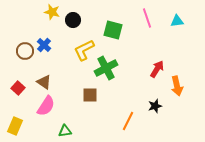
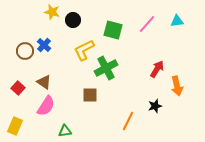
pink line: moved 6 px down; rotated 60 degrees clockwise
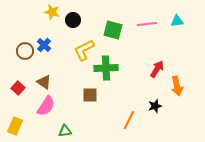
pink line: rotated 42 degrees clockwise
green cross: rotated 25 degrees clockwise
orange line: moved 1 px right, 1 px up
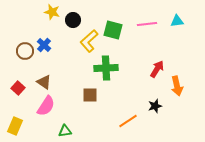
yellow L-shape: moved 5 px right, 9 px up; rotated 15 degrees counterclockwise
orange line: moved 1 px left, 1 px down; rotated 30 degrees clockwise
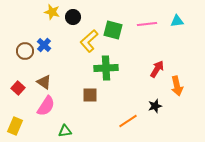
black circle: moved 3 px up
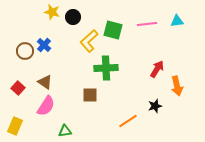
brown triangle: moved 1 px right
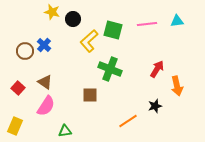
black circle: moved 2 px down
green cross: moved 4 px right, 1 px down; rotated 25 degrees clockwise
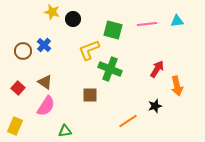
yellow L-shape: moved 9 px down; rotated 20 degrees clockwise
brown circle: moved 2 px left
